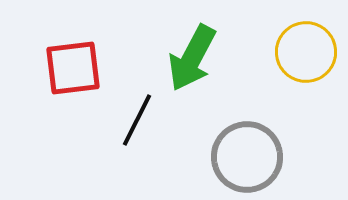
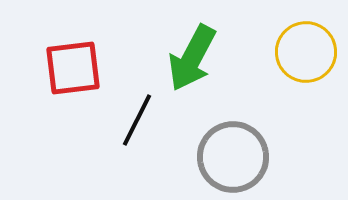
gray circle: moved 14 px left
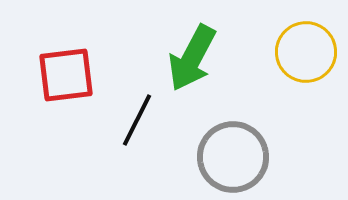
red square: moved 7 px left, 7 px down
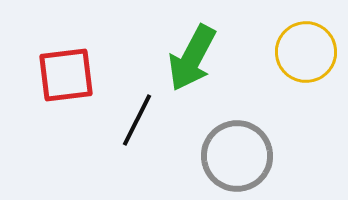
gray circle: moved 4 px right, 1 px up
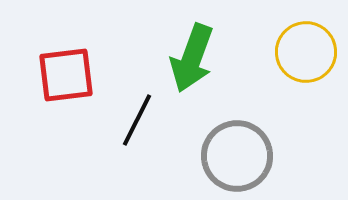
green arrow: rotated 8 degrees counterclockwise
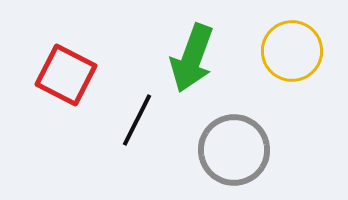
yellow circle: moved 14 px left, 1 px up
red square: rotated 34 degrees clockwise
gray circle: moved 3 px left, 6 px up
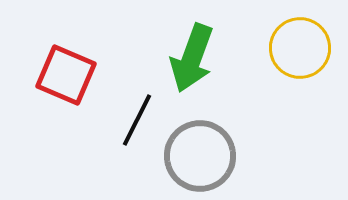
yellow circle: moved 8 px right, 3 px up
red square: rotated 4 degrees counterclockwise
gray circle: moved 34 px left, 6 px down
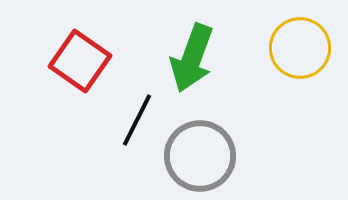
red square: moved 14 px right, 14 px up; rotated 12 degrees clockwise
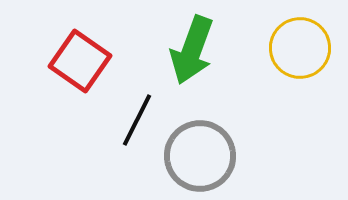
green arrow: moved 8 px up
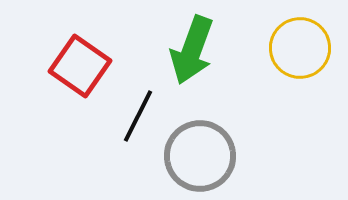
red square: moved 5 px down
black line: moved 1 px right, 4 px up
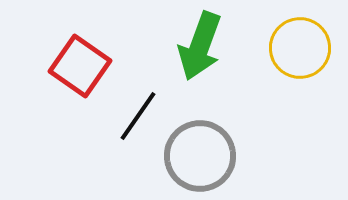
green arrow: moved 8 px right, 4 px up
black line: rotated 8 degrees clockwise
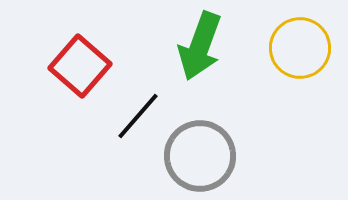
red square: rotated 6 degrees clockwise
black line: rotated 6 degrees clockwise
